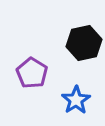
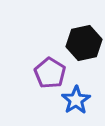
purple pentagon: moved 18 px right
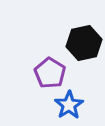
blue star: moved 7 px left, 5 px down
